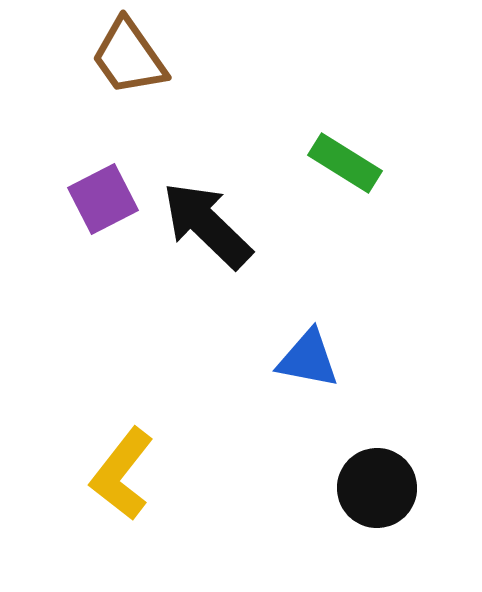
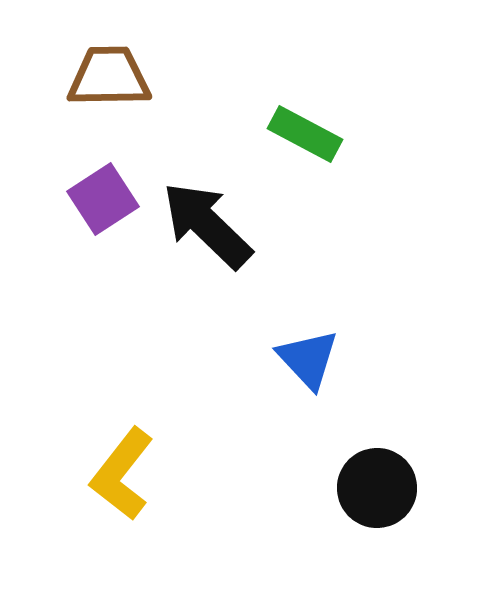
brown trapezoid: moved 20 px left, 20 px down; rotated 124 degrees clockwise
green rectangle: moved 40 px left, 29 px up; rotated 4 degrees counterclockwise
purple square: rotated 6 degrees counterclockwise
blue triangle: rotated 36 degrees clockwise
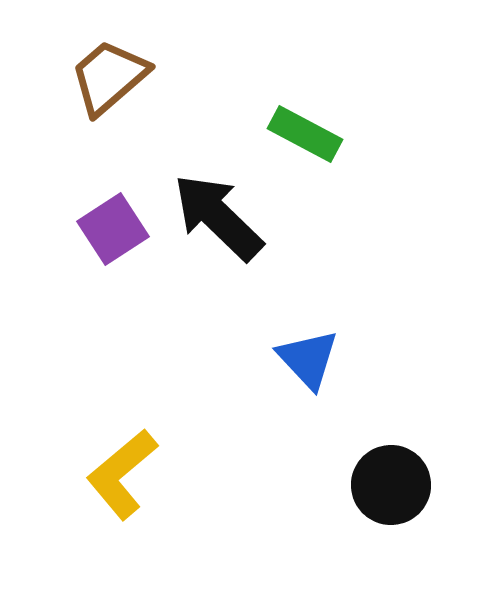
brown trapezoid: rotated 40 degrees counterclockwise
purple square: moved 10 px right, 30 px down
black arrow: moved 11 px right, 8 px up
yellow L-shape: rotated 12 degrees clockwise
black circle: moved 14 px right, 3 px up
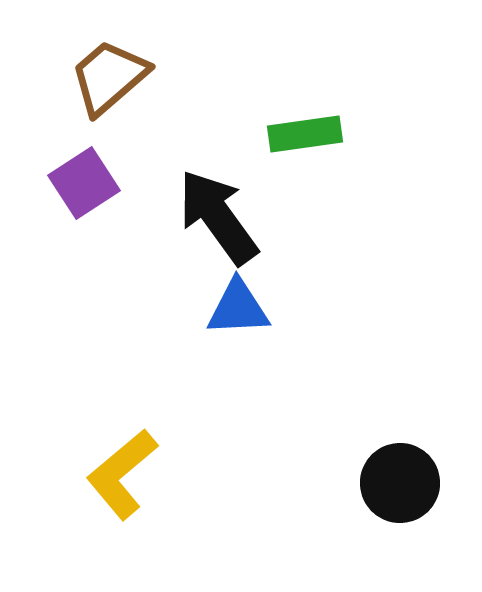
green rectangle: rotated 36 degrees counterclockwise
black arrow: rotated 10 degrees clockwise
purple square: moved 29 px left, 46 px up
blue triangle: moved 70 px left, 51 px up; rotated 50 degrees counterclockwise
black circle: moved 9 px right, 2 px up
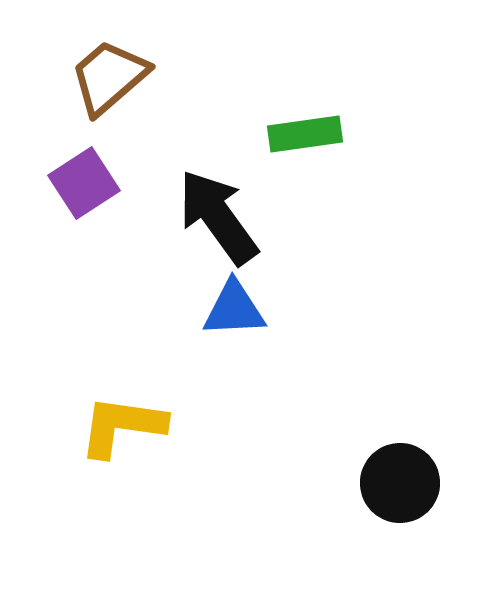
blue triangle: moved 4 px left, 1 px down
yellow L-shape: moved 48 px up; rotated 48 degrees clockwise
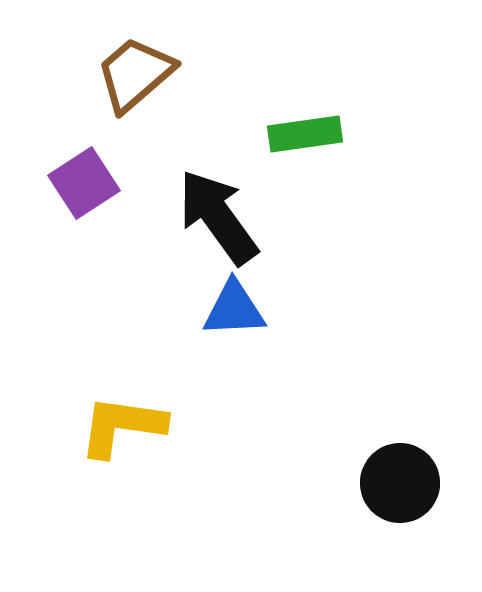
brown trapezoid: moved 26 px right, 3 px up
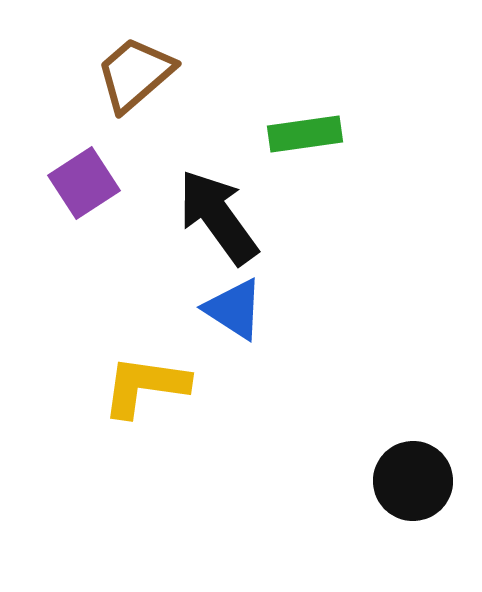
blue triangle: rotated 36 degrees clockwise
yellow L-shape: moved 23 px right, 40 px up
black circle: moved 13 px right, 2 px up
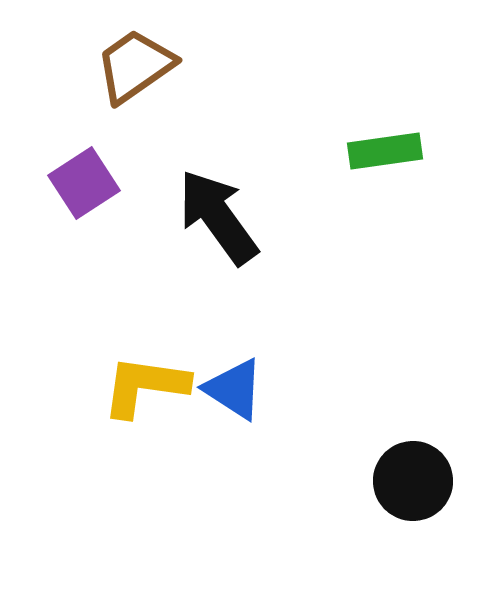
brown trapezoid: moved 8 px up; rotated 6 degrees clockwise
green rectangle: moved 80 px right, 17 px down
blue triangle: moved 80 px down
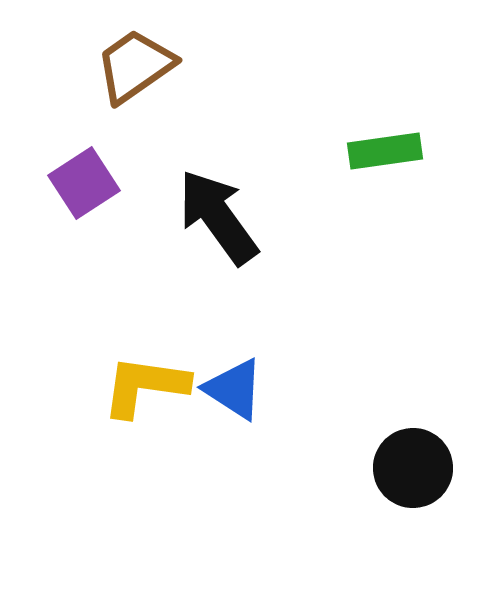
black circle: moved 13 px up
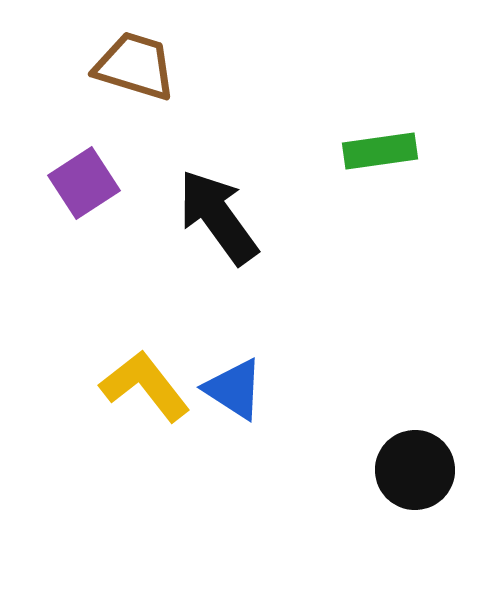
brown trapezoid: rotated 52 degrees clockwise
green rectangle: moved 5 px left
yellow L-shape: rotated 44 degrees clockwise
black circle: moved 2 px right, 2 px down
